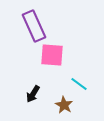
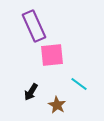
pink square: rotated 10 degrees counterclockwise
black arrow: moved 2 px left, 2 px up
brown star: moved 7 px left
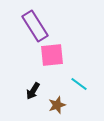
purple rectangle: moved 1 px right; rotated 8 degrees counterclockwise
black arrow: moved 2 px right, 1 px up
brown star: rotated 24 degrees clockwise
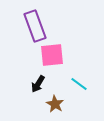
purple rectangle: rotated 12 degrees clockwise
black arrow: moved 5 px right, 7 px up
brown star: moved 2 px left, 1 px up; rotated 24 degrees counterclockwise
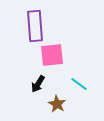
purple rectangle: rotated 16 degrees clockwise
brown star: moved 2 px right
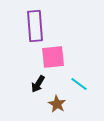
pink square: moved 1 px right, 2 px down
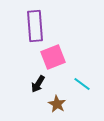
pink square: rotated 15 degrees counterclockwise
cyan line: moved 3 px right
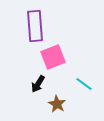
cyan line: moved 2 px right
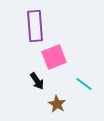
pink square: moved 1 px right
black arrow: moved 1 px left, 3 px up; rotated 66 degrees counterclockwise
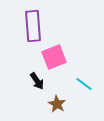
purple rectangle: moved 2 px left
